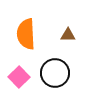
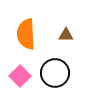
brown triangle: moved 2 px left
pink square: moved 1 px right, 1 px up
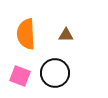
pink square: rotated 25 degrees counterclockwise
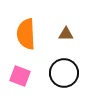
brown triangle: moved 1 px up
black circle: moved 9 px right
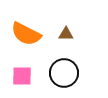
orange semicircle: rotated 60 degrees counterclockwise
pink square: moved 2 px right; rotated 20 degrees counterclockwise
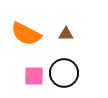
pink square: moved 12 px right
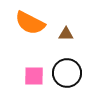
orange semicircle: moved 4 px right, 11 px up
black circle: moved 3 px right
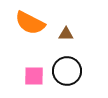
black circle: moved 2 px up
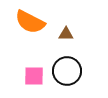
orange semicircle: moved 1 px up
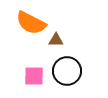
orange semicircle: moved 1 px right, 1 px down
brown triangle: moved 10 px left, 6 px down
